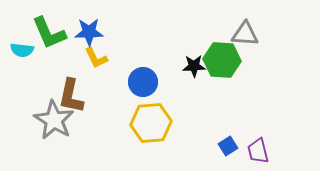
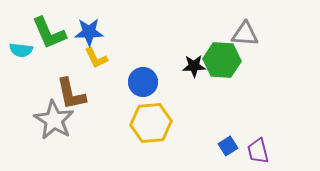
cyan semicircle: moved 1 px left
brown L-shape: moved 2 px up; rotated 24 degrees counterclockwise
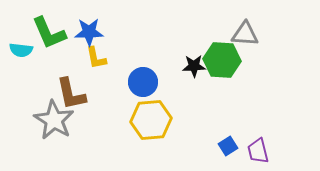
yellow L-shape: rotated 15 degrees clockwise
yellow hexagon: moved 3 px up
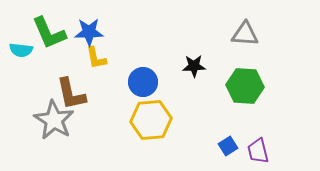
green hexagon: moved 23 px right, 26 px down
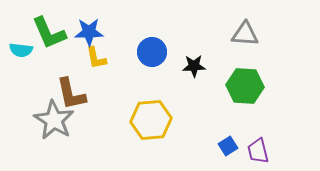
blue circle: moved 9 px right, 30 px up
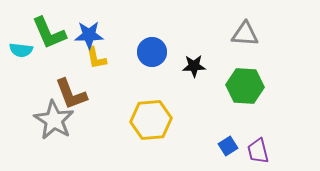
blue star: moved 3 px down
brown L-shape: rotated 9 degrees counterclockwise
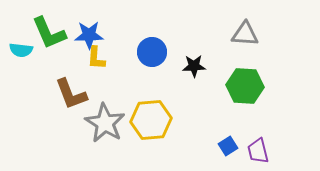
yellow L-shape: rotated 15 degrees clockwise
gray star: moved 51 px right, 3 px down
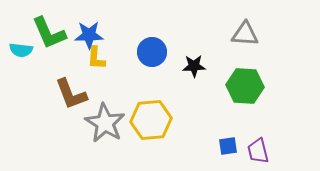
blue square: rotated 24 degrees clockwise
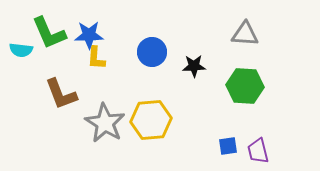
brown L-shape: moved 10 px left
